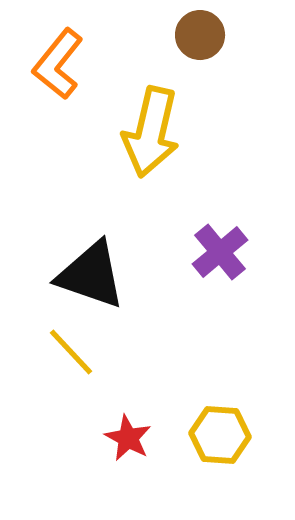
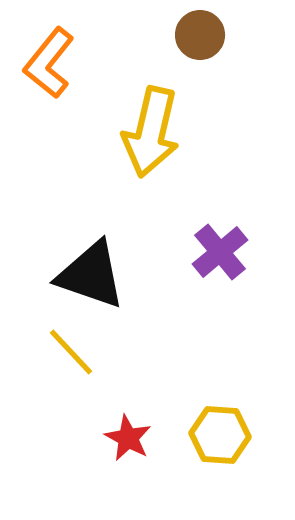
orange L-shape: moved 9 px left, 1 px up
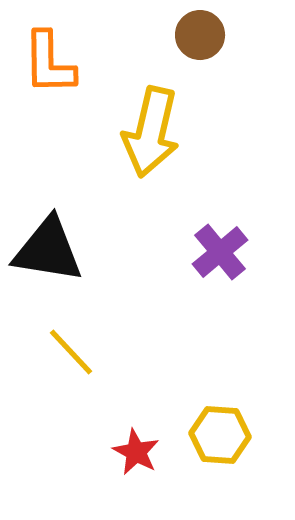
orange L-shape: rotated 40 degrees counterclockwise
black triangle: moved 43 px left, 25 px up; rotated 10 degrees counterclockwise
red star: moved 8 px right, 14 px down
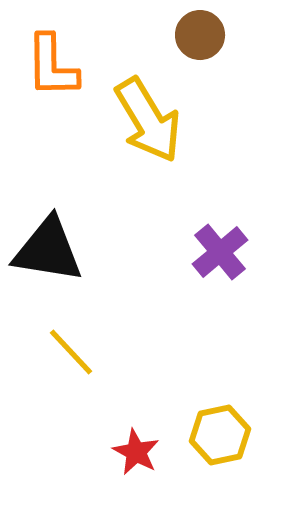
orange L-shape: moved 3 px right, 3 px down
yellow arrow: moved 3 px left, 12 px up; rotated 44 degrees counterclockwise
yellow hexagon: rotated 16 degrees counterclockwise
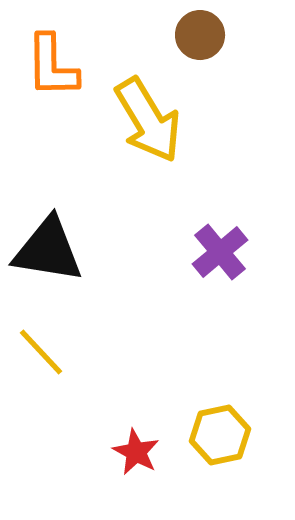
yellow line: moved 30 px left
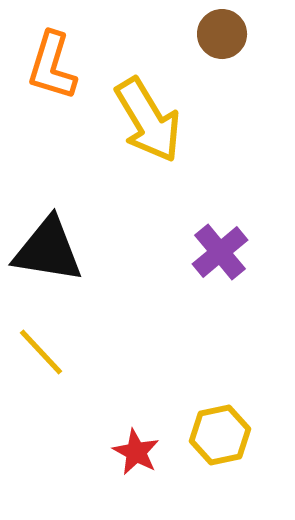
brown circle: moved 22 px right, 1 px up
orange L-shape: rotated 18 degrees clockwise
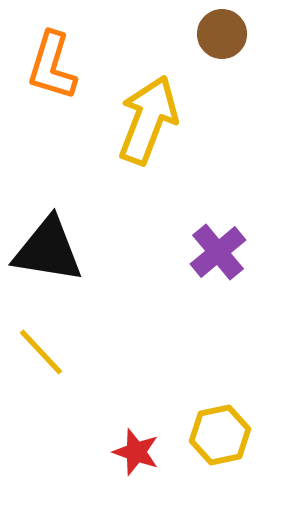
yellow arrow: rotated 128 degrees counterclockwise
purple cross: moved 2 px left
red star: rotated 9 degrees counterclockwise
